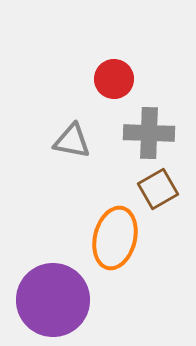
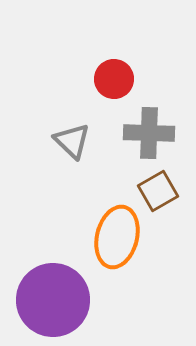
gray triangle: rotated 33 degrees clockwise
brown square: moved 2 px down
orange ellipse: moved 2 px right, 1 px up
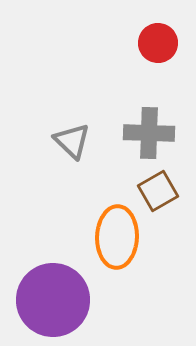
red circle: moved 44 px right, 36 px up
orange ellipse: rotated 12 degrees counterclockwise
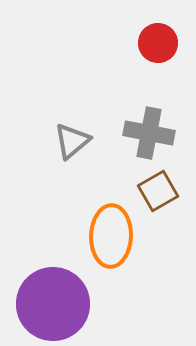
gray cross: rotated 9 degrees clockwise
gray triangle: rotated 36 degrees clockwise
orange ellipse: moved 6 px left, 1 px up
purple circle: moved 4 px down
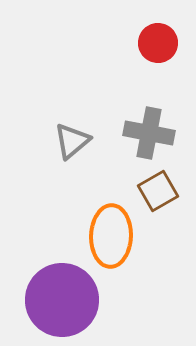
purple circle: moved 9 px right, 4 px up
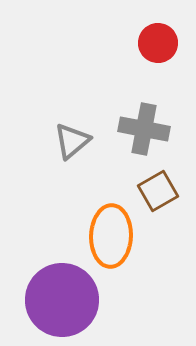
gray cross: moved 5 px left, 4 px up
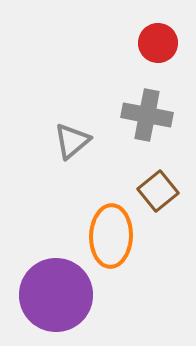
gray cross: moved 3 px right, 14 px up
brown square: rotated 9 degrees counterclockwise
purple circle: moved 6 px left, 5 px up
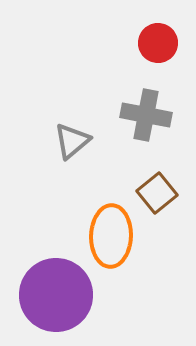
gray cross: moved 1 px left
brown square: moved 1 px left, 2 px down
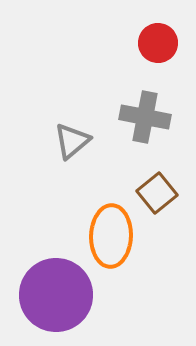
gray cross: moved 1 px left, 2 px down
